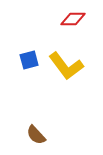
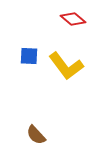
red diamond: rotated 40 degrees clockwise
blue square: moved 4 px up; rotated 18 degrees clockwise
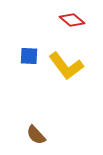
red diamond: moved 1 px left, 1 px down
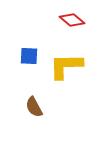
yellow L-shape: rotated 126 degrees clockwise
brown semicircle: moved 2 px left, 28 px up; rotated 15 degrees clockwise
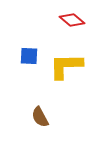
brown semicircle: moved 6 px right, 10 px down
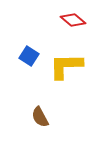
red diamond: moved 1 px right
blue square: rotated 30 degrees clockwise
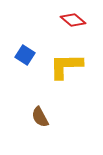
blue square: moved 4 px left, 1 px up
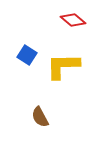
blue square: moved 2 px right
yellow L-shape: moved 3 px left
